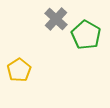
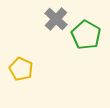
yellow pentagon: moved 2 px right, 1 px up; rotated 15 degrees counterclockwise
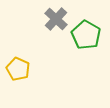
yellow pentagon: moved 3 px left
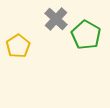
yellow pentagon: moved 23 px up; rotated 15 degrees clockwise
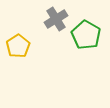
gray cross: rotated 15 degrees clockwise
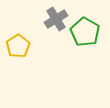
green pentagon: moved 1 px left, 3 px up
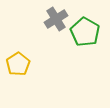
yellow pentagon: moved 18 px down
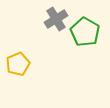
yellow pentagon: rotated 10 degrees clockwise
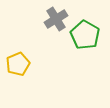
green pentagon: moved 3 px down
